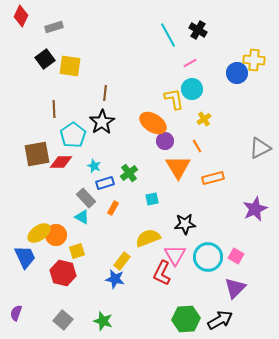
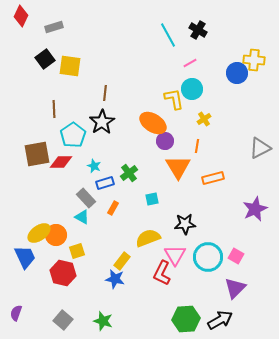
orange line at (197, 146): rotated 40 degrees clockwise
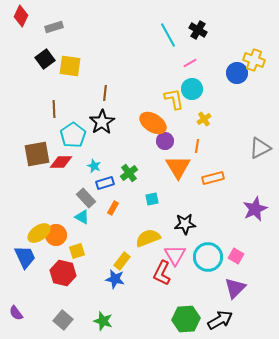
yellow cross at (254, 60): rotated 15 degrees clockwise
purple semicircle at (16, 313): rotated 56 degrees counterclockwise
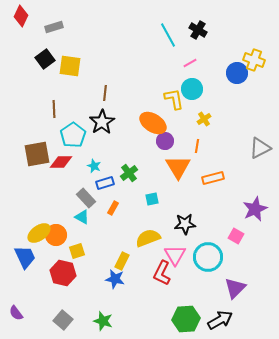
pink square at (236, 256): moved 20 px up
yellow rectangle at (122, 261): rotated 12 degrees counterclockwise
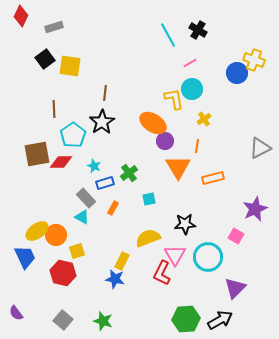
cyan square at (152, 199): moved 3 px left
yellow ellipse at (39, 233): moved 2 px left, 2 px up
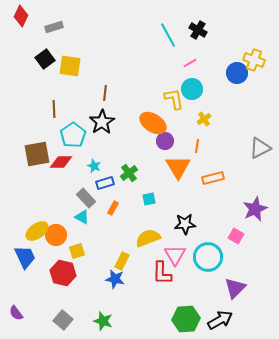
red L-shape at (162, 273): rotated 25 degrees counterclockwise
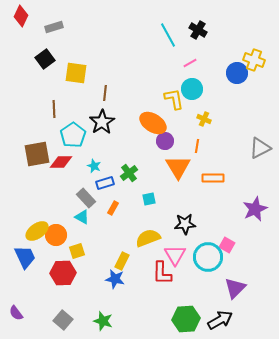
yellow square at (70, 66): moved 6 px right, 7 px down
yellow cross at (204, 119): rotated 32 degrees counterclockwise
orange rectangle at (213, 178): rotated 15 degrees clockwise
pink square at (236, 236): moved 9 px left, 9 px down
red hexagon at (63, 273): rotated 15 degrees counterclockwise
